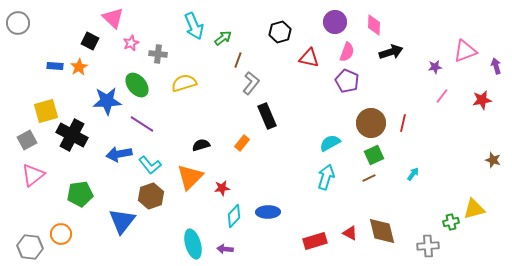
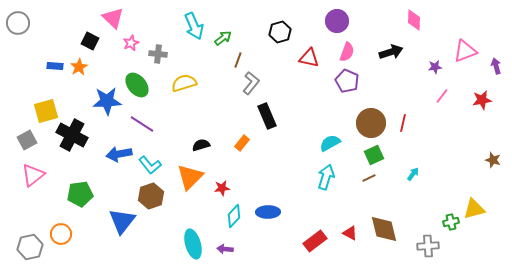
purple circle at (335, 22): moved 2 px right, 1 px up
pink diamond at (374, 25): moved 40 px right, 5 px up
brown diamond at (382, 231): moved 2 px right, 2 px up
red rectangle at (315, 241): rotated 20 degrees counterclockwise
gray hexagon at (30, 247): rotated 20 degrees counterclockwise
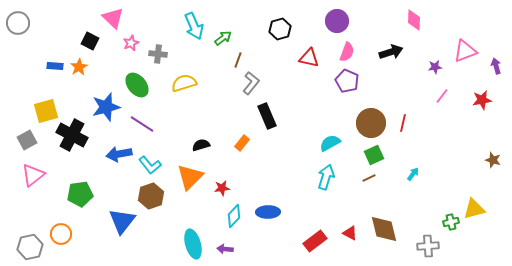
black hexagon at (280, 32): moved 3 px up
blue star at (107, 101): moved 1 px left, 6 px down; rotated 12 degrees counterclockwise
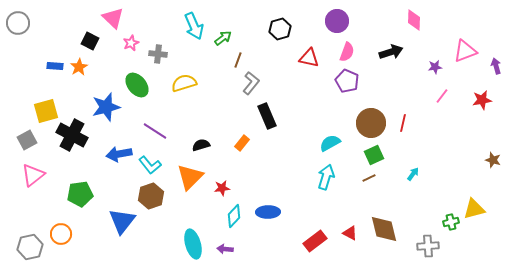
purple line at (142, 124): moved 13 px right, 7 px down
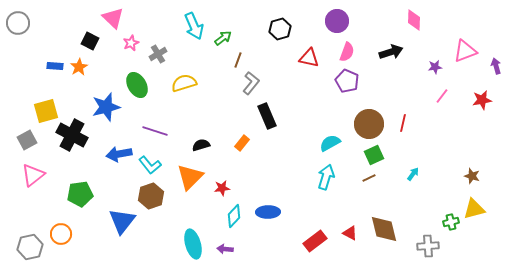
gray cross at (158, 54): rotated 36 degrees counterclockwise
green ellipse at (137, 85): rotated 10 degrees clockwise
brown circle at (371, 123): moved 2 px left, 1 px down
purple line at (155, 131): rotated 15 degrees counterclockwise
brown star at (493, 160): moved 21 px left, 16 px down
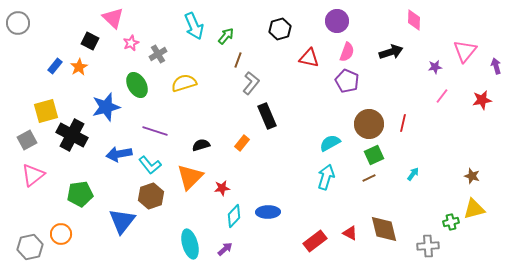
green arrow at (223, 38): moved 3 px right, 2 px up; rotated 12 degrees counterclockwise
pink triangle at (465, 51): rotated 30 degrees counterclockwise
blue rectangle at (55, 66): rotated 56 degrees counterclockwise
cyan ellipse at (193, 244): moved 3 px left
purple arrow at (225, 249): rotated 133 degrees clockwise
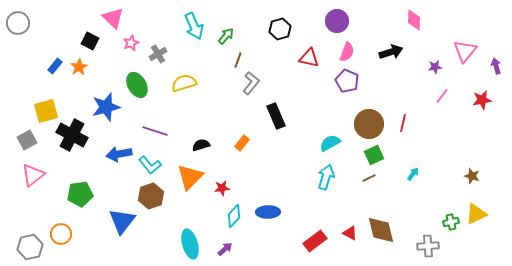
black rectangle at (267, 116): moved 9 px right
yellow triangle at (474, 209): moved 2 px right, 5 px down; rotated 10 degrees counterclockwise
brown diamond at (384, 229): moved 3 px left, 1 px down
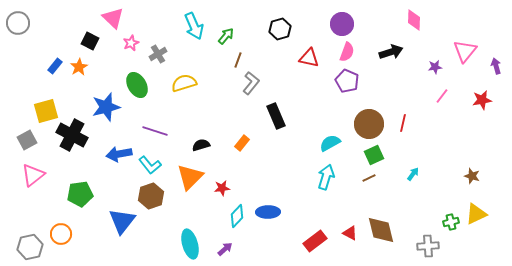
purple circle at (337, 21): moved 5 px right, 3 px down
cyan diamond at (234, 216): moved 3 px right
